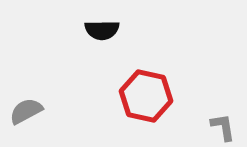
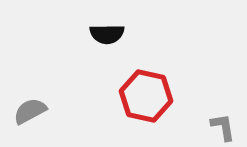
black semicircle: moved 5 px right, 4 px down
gray semicircle: moved 4 px right
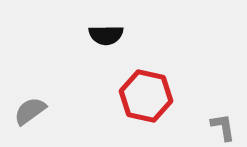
black semicircle: moved 1 px left, 1 px down
gray semicircle: rotated 8 degrees counterclockwise
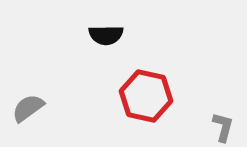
gray semicircle: moved 2 px left, 3 px up
gray L-shape: rotated 24 degrees clockwise
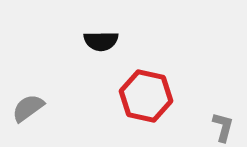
black semicircle: moved 5 px left, 6 px down
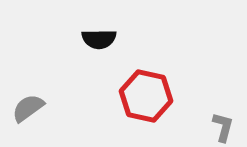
black semicircle: moved 2 px left, 2 px up
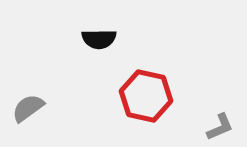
gray L-shape: moved 3 px left; rotated 52 degrees clockwise
